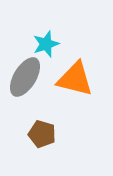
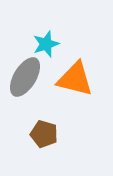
brown pentagon: moved 2 px right
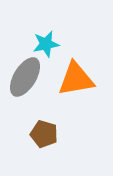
cyan star: rotated 8 degrees clockwise
orange triangle: moved 1 px right; rotated 24 degrees counterclockwise
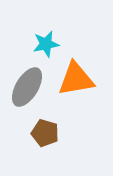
gray ellipse: moved 2 px right, 10 px down
brown pentagon: moved 1 px right, 1 px up
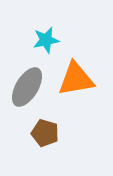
cyan star: moved 4 px up
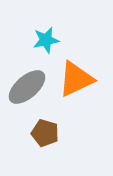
orange triangle: rotated 15 degrees counterclockwise
gray ellipse: rotated 18 degrees clockwise
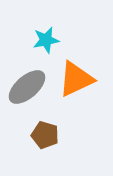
brown pentagon: moved 2 px down
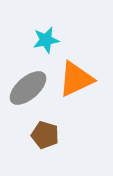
gray ellipse: moved 1 px right, 1 px down
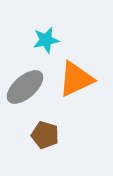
gray ellipse: moved 3 px left, 1 px up
